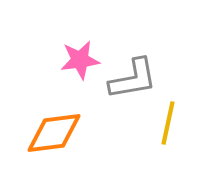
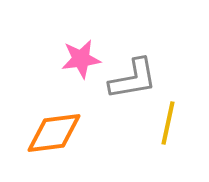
pink star: moved 1 px right, 1 px up
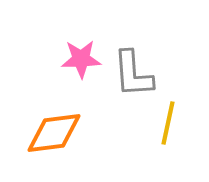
pink star: rotated 6 degrees clockwise
gray L-shape: moved 5 px up; rotated 96 degrees clockwise
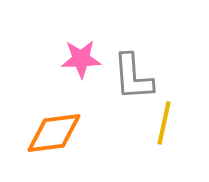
gray L-shape: moved 3 px down
yellow line: moved 4 px left
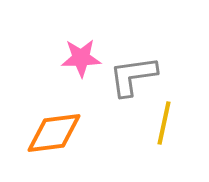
pink star: moved 1 px up
gray L-shape: moved 1 px up; rotated 86 degrees clockwise
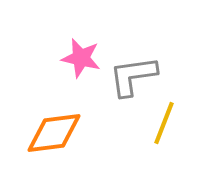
pink star: rotated 15 degrees clockwise
yellow line: rotated 9 degrees clockwise
